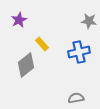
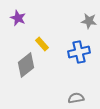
purple star: moved 1 px left, 2 px up; rotated 21 degrees counterclockwise
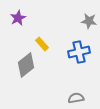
purple star: rotated 21 degrees clockwise
